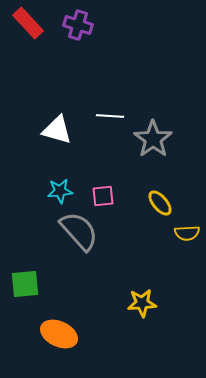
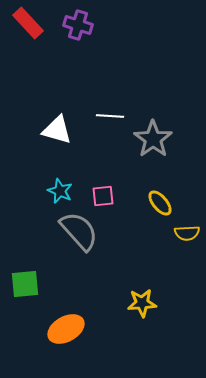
cyan star: rotated 30 degrees clockwise
orange ellipse: moved 7 px right, 5 px up; rotated 54 degrees counterclockwise
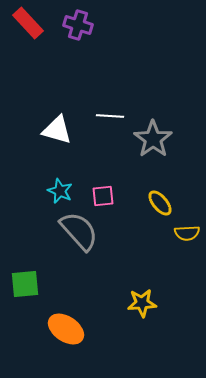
orange ellipse: rotated 63 degrees clockwise
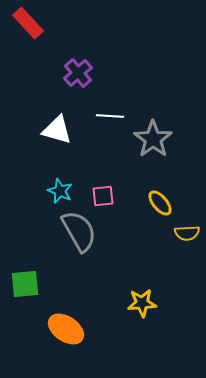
purple cross: moved 48 px down; rotated 32 degrees clockwise
gray semicircle: rotated 12 degrees clockwise
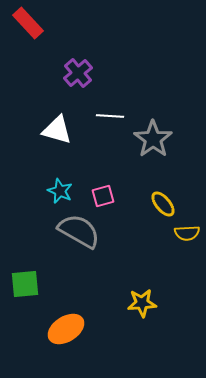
pink square: rotated 10 degrees counterclockwise
yellow ellipse: moved 3 px right, 1 px down
gray semicircle: rotated 30 degrees counterclockwise
orange ellipse: rotated 66 degrees counterclockwise
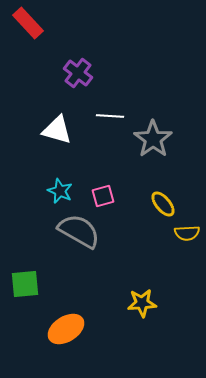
purple cross: rotated 12 degrees counterclockwise
